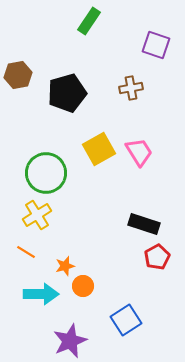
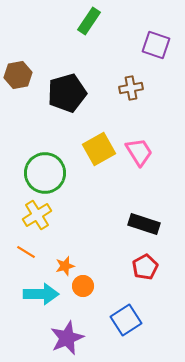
green circle: moved 1 px left
red pentagon: moved 12 px left, 10 px down
purple star: moved 3 px left, 3 px up
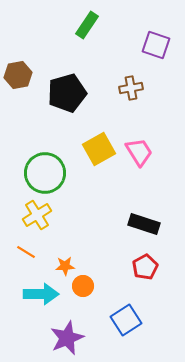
green rectangle: moved 2 px left, 4 px down
orange star: rotated 12 degrees clockwise
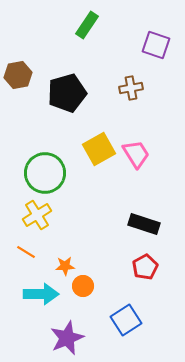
pink trapezoid: moved 3 px left, 2 px down
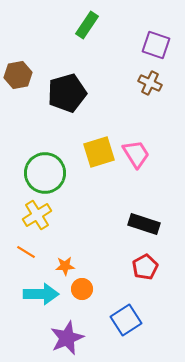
brown cross: moved 19 px right, 5 px up; rotated 35 degrees clockwise
yellow square: moved 3 px down; rotated 12 degrees clockwise
orange circle: moved 1 px left, 3 px down
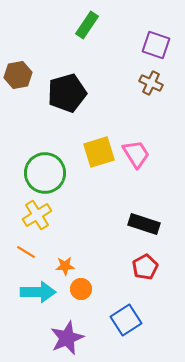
brown cross: moved 1 px right
orange circle: moved 1 px left
cyan arrow: moved 3 px left, 2 px up
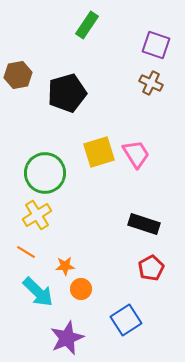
red pentagon: moved 6 px right, 1 px down
cyan arrow: rotated 44 degrees clockwise
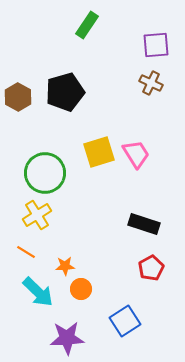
purple square: rotated 24 degrees counterclockwise
brown hexagon: moved 22 px down; rotated 20 degrees counterclockwise
black pentagon: moved 2 px left, 1 px up
blue square: moved 1 px left, 1 px down
purple star: rotated 20 degrees clockwise
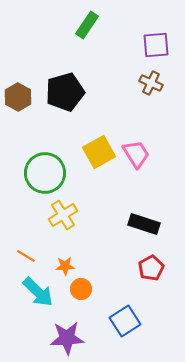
yellow square: rotated 12 degrees counterclockwise
yellow cross: moved 26 px right
orange line: moved 4 px down
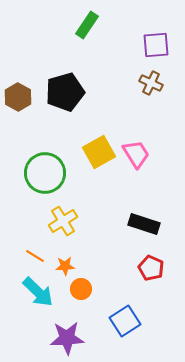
yellow cross: moved 6 px down
orange line: moved 9 px right
red pentagon: rotated 20 degrees counterclockwise
